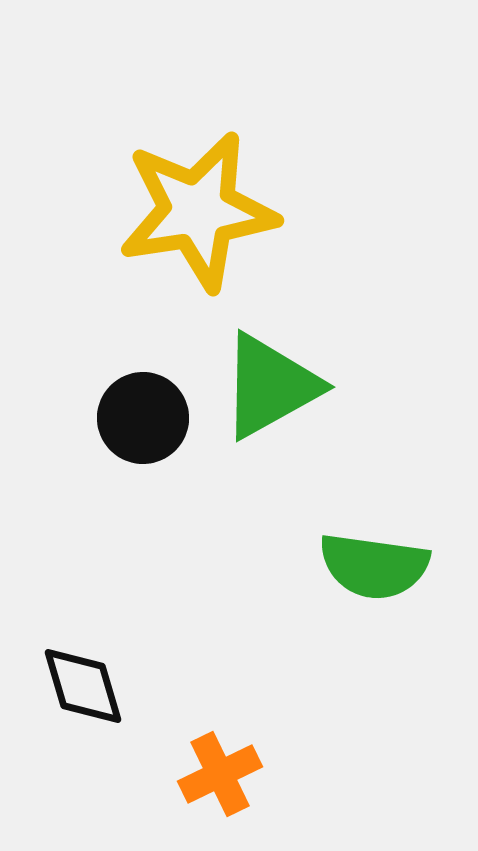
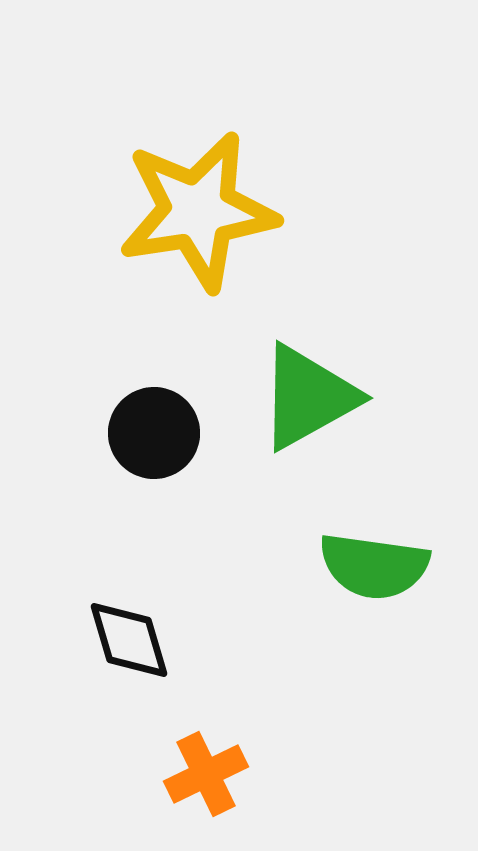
green triangle: moved 38 px right, 11 px down
black circle: moved 11 px right, 15 px down
black diamond: moved 46 px right, 46 px up
orange cross: moved 14 px left
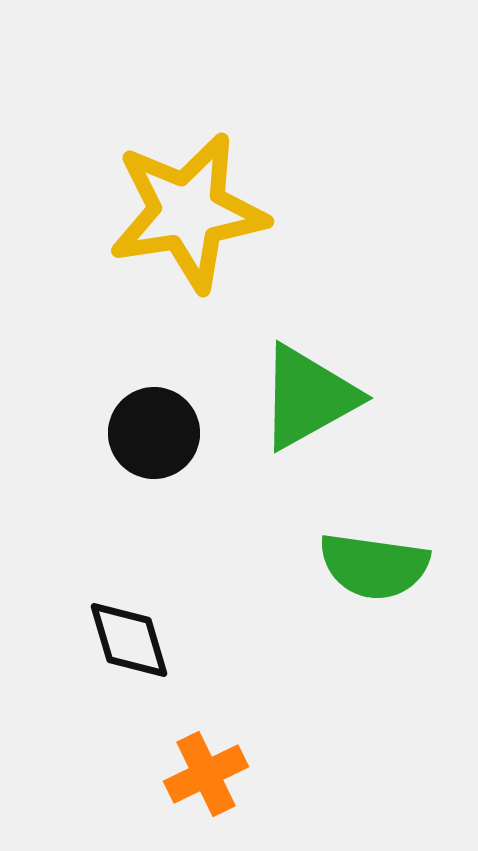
yellow star: moved 10 px left, 1 px down
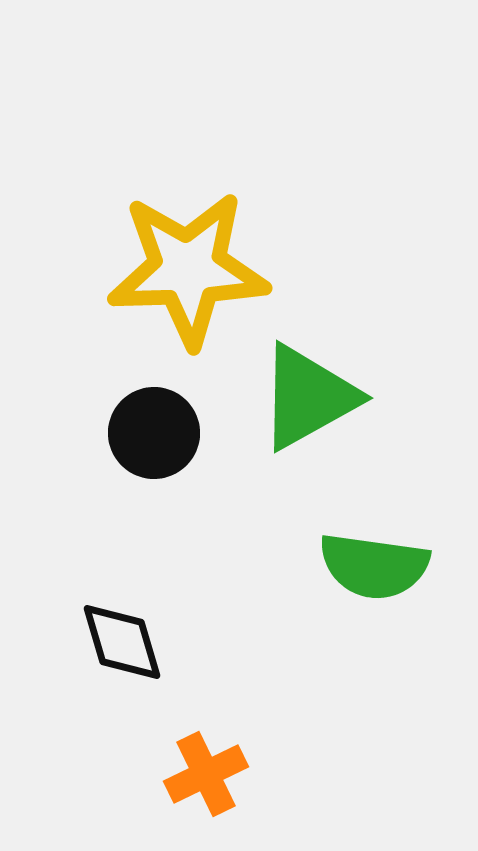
yellow star: moved 57 px down; rotated 7 degrees clockwise
black diamond: moved 7 px left, 2 px down
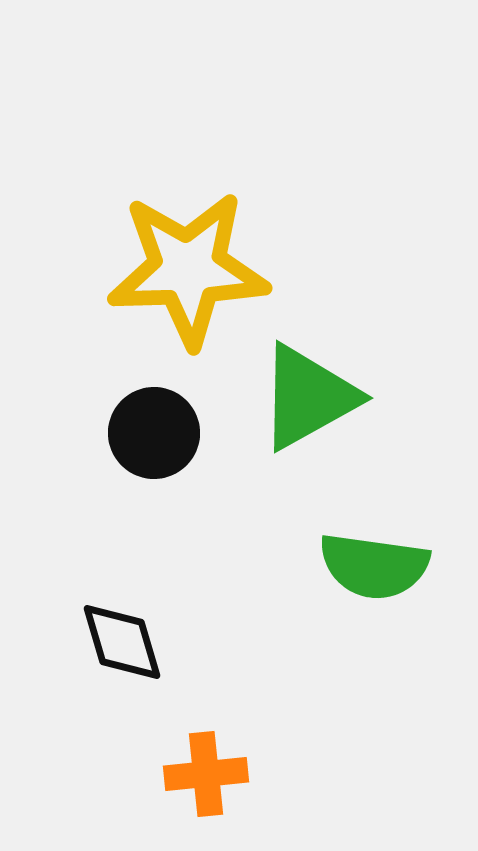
orange cross: rotated 20 degrees clockwise
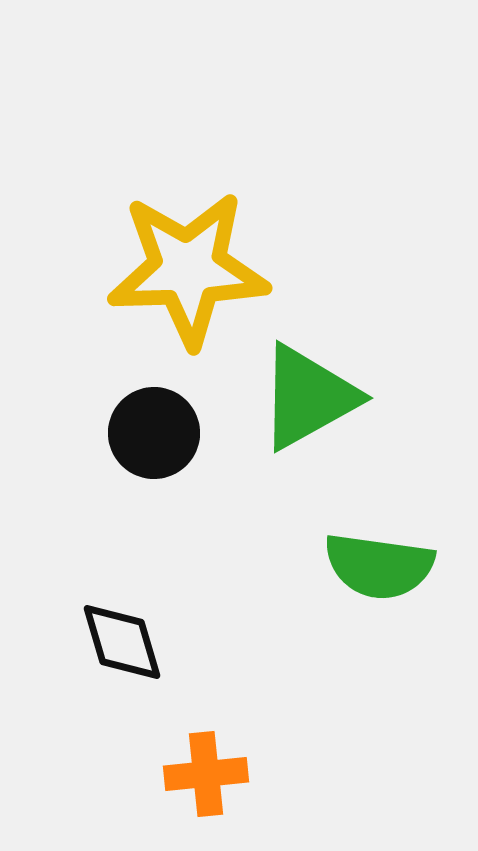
green semicircle: moved 5 px right
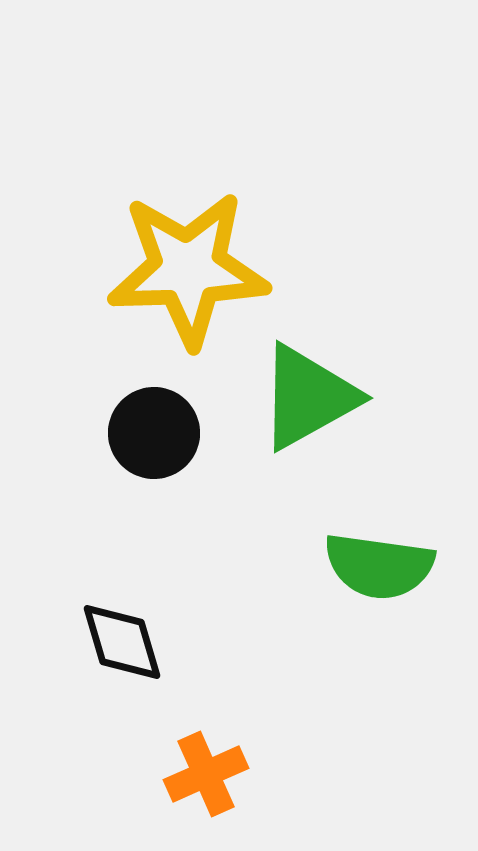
orange cross: rotated 18 degrees counterclockwise
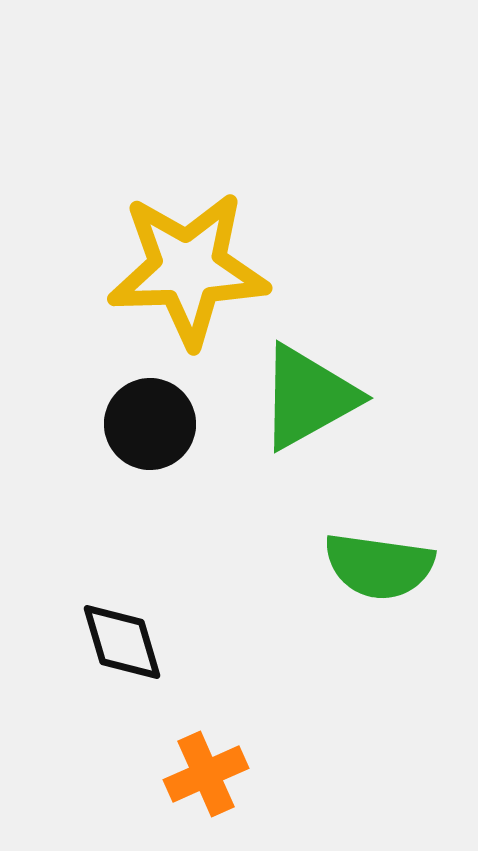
black circle: moved 4 px left, 9 px up
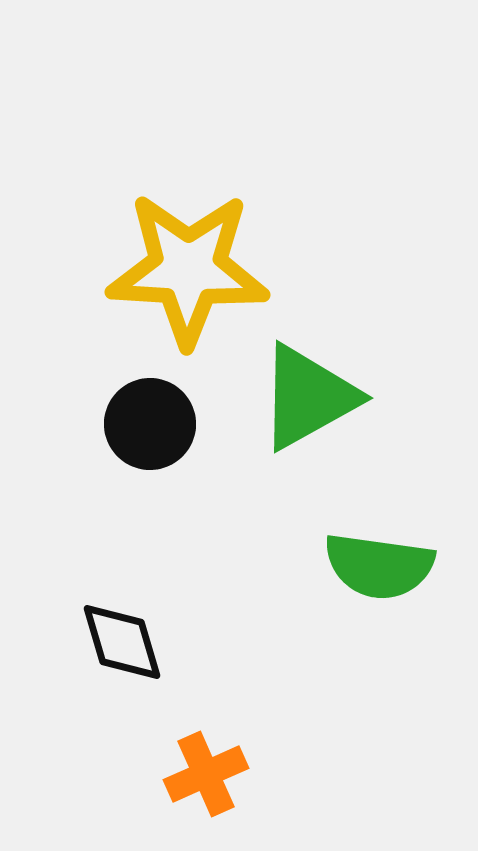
yellow star: rotated 5 degrees clockwise
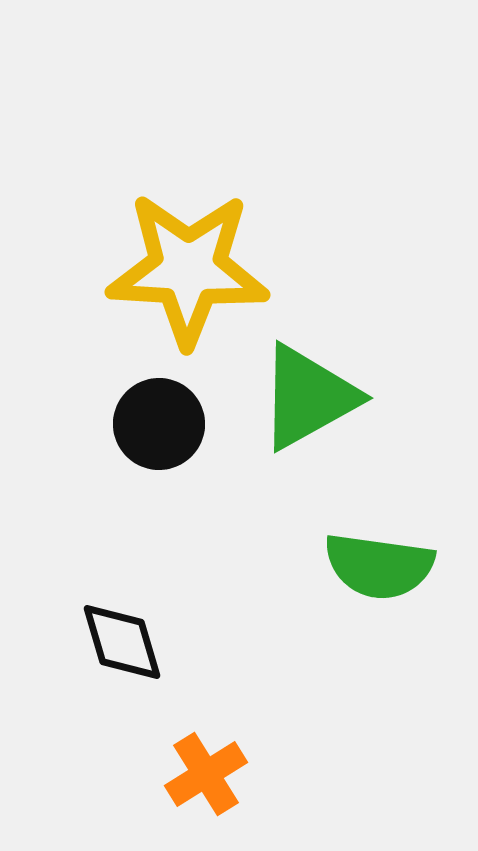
black circle: moved 9 px right
orange cross: rotated 8 degrees counterclockwise
